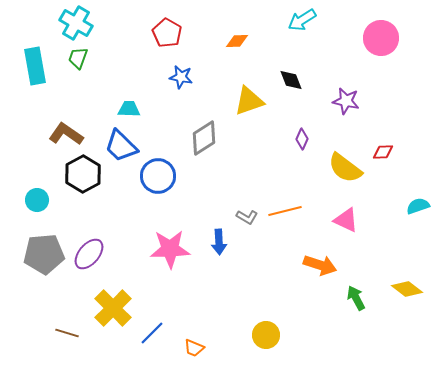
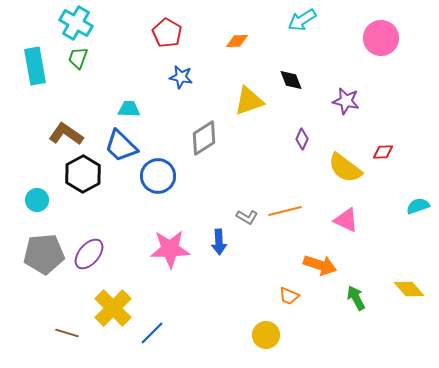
yellow diamond: moved 2 px right; rotated 12 degrees clockwise
orange trapezoid: moved 95 px right, 52 px up
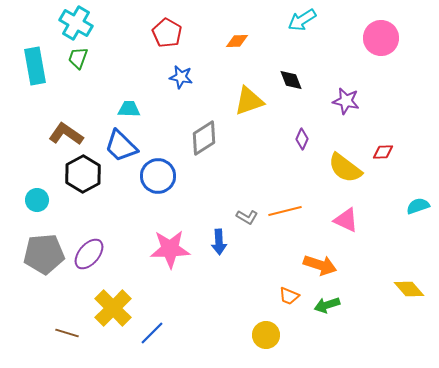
green arrow: moved 29 px left, 7 px down; rotated 80 degrees counterclockwise
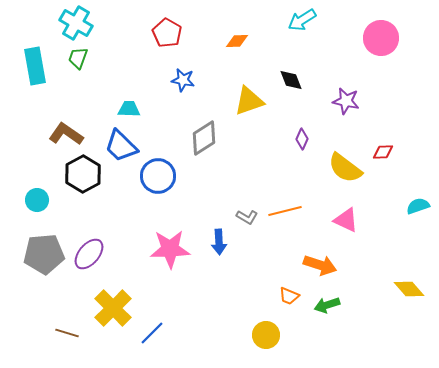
blue star: moved 2 px right, 3 px down
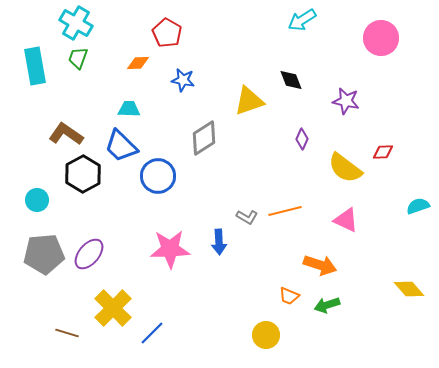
orange diamond: moved 99 px left, 22 px down
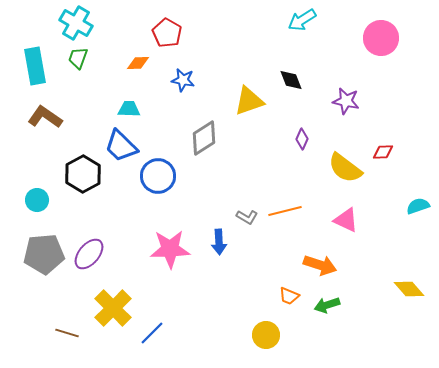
brown L-shape: moved 21 px left, 17 px up
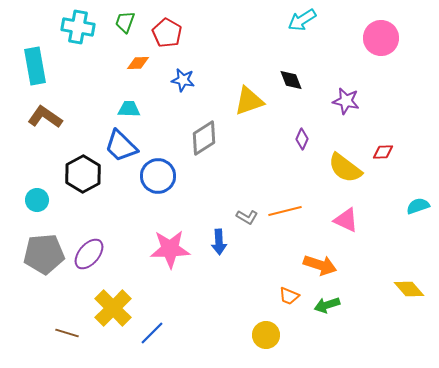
cyan cross: moved 2 px right, 4 px down; rotated 20 degrees counterclockwise
green trapezoid: moved 47 px right, 36 px up
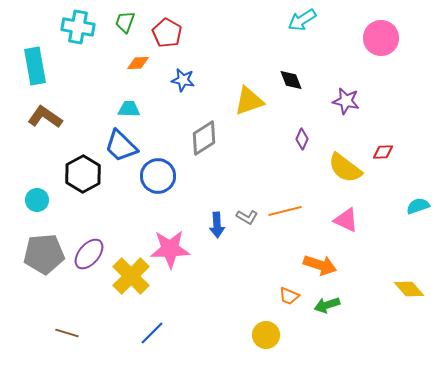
blue arrow: moved 2 px left, 17 px up
yellow cross: moved 18 px right, 32 px up
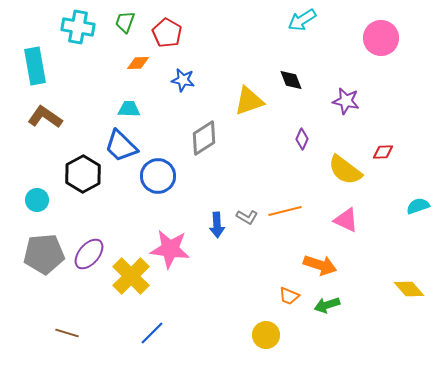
yellow semicircle: moved 2 px down
pink star: rotated 9 degrees clockwise
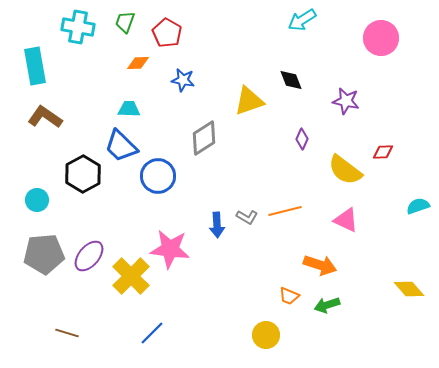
purple ellipse: moved 2 px down
